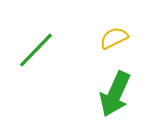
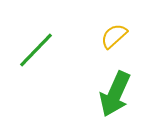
yellow semicircle: moved 2 px up; rotated 16 degrees counterclockwise
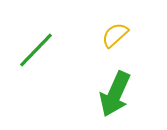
yellow semicircle: moved 1 px right, 1 px up
